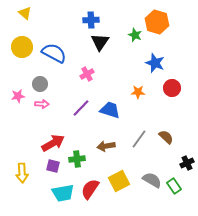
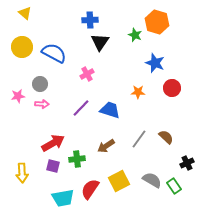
blue cross: moved 1 px left
brown arrow: rotated 24 degrees counterclockwise
cyan trapezoid: moved 5 px down
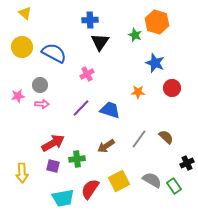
gray circle: moved 1 px down
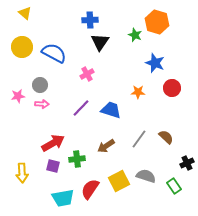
blue trapezoid: moved 1 px right
gray semicircle: moved 6 px left, 4 px up; rotated 12 degrees counterclockwise
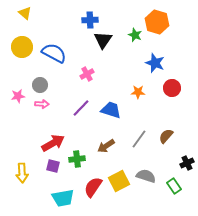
black triangle: moved 3 px right, 2 px up
brown semicircle: moved 1 px up; rotated 91 degrees counterclockwise
red semicircle: moved 3 px right, 2 px up
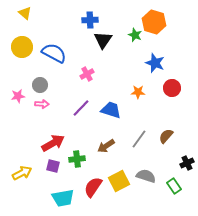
orange hexagon: moved 3 px left
yellow arrow: rotated 114 degrees counterclockwise
